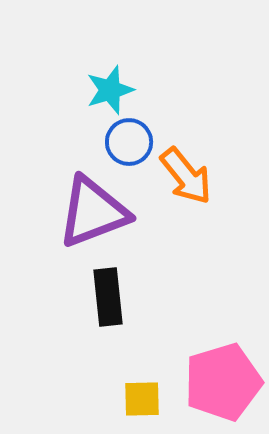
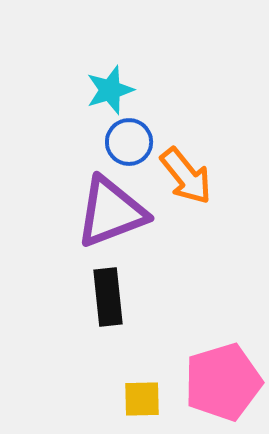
purple triangle: moved 18 px right
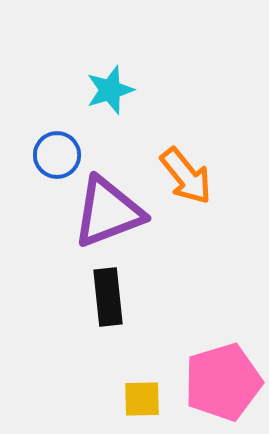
blue circle: moved 72 px left, 13 px down
purple triangle: moved 3 px left
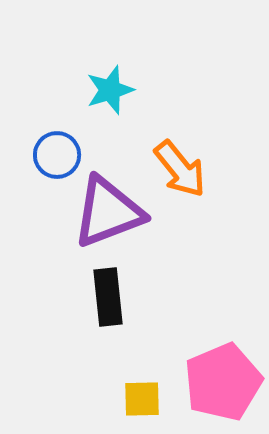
orange arrow: moved 6 px left, 7 px up
pink pentagon: rotated 6 degrees counterclockwise
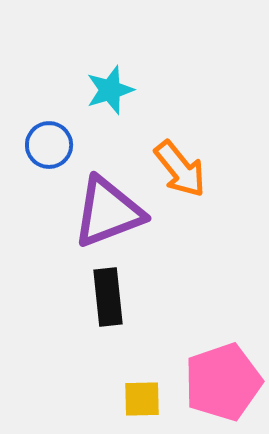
blue circle: moved 8 px left, 10 px up
pink pentagon: rotated 4 degrees clockwise
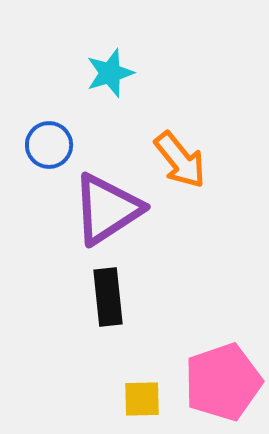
cyan star: moved 17 px up
orange arrow: moved 9 px up
purple triangle: moved 1 px left, 3 px up; rotated 12 degrees counterclockwise
